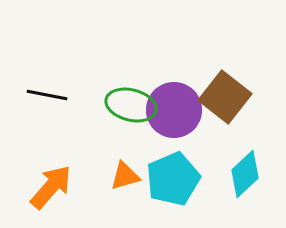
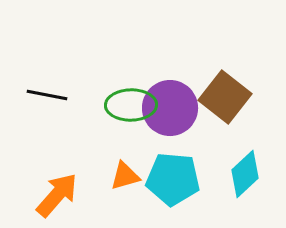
green ellipse: rotated 15 degrees counterclockwise
purple circle: moved 4 px left, 2 px up
cyan pentagon: rotated 28 degrees clockwise
orange arrow: moved 6 px right, 8 px down
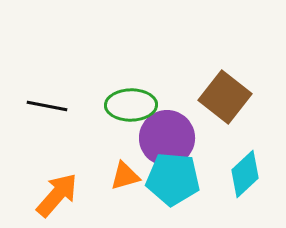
black line: moved 11 px down
purple circle: moved 3 px left, 30 px down
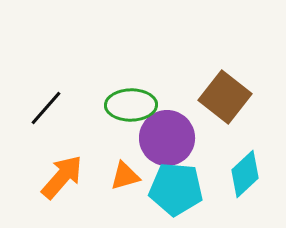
black line: moved 1 px left, 2 px down; rotated 60 degrees counterclockwise
cyan pentagon: moved 3 px right, 10 px down
orange arrow: moved 5 px right, 18 px up
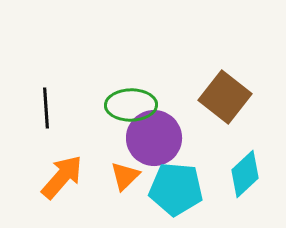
black line: rotated 45 degrees counterclockwise
purple circle: moved 13 px left
orange triangle: rotated 28 degrees counterclockwise
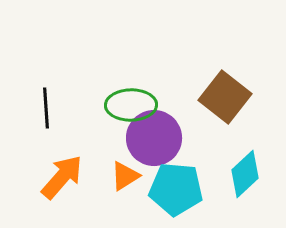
orange triangle: rotated 12 degrees clockwise
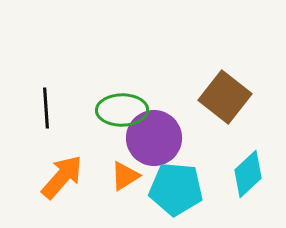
green ellipse: moved 9 px left, 5 px down
cyan diamond: moved 3 px right
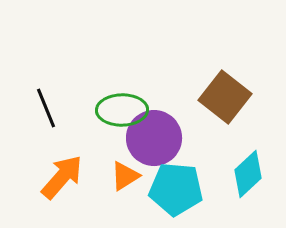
black line: rotated 18 degrees counterclockwise
